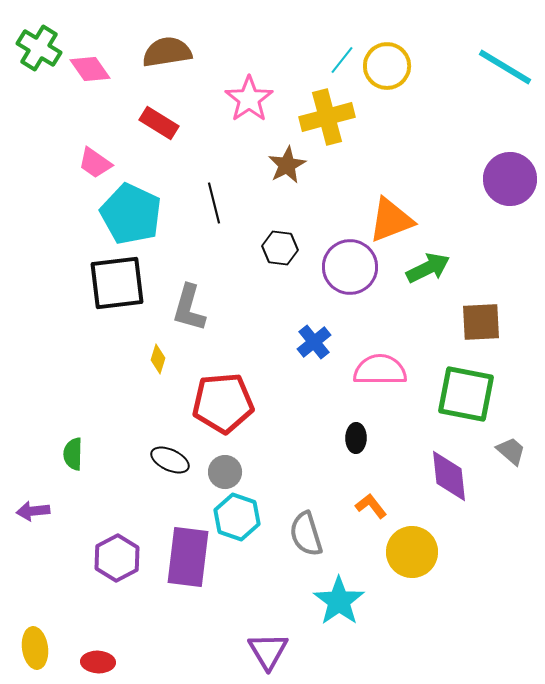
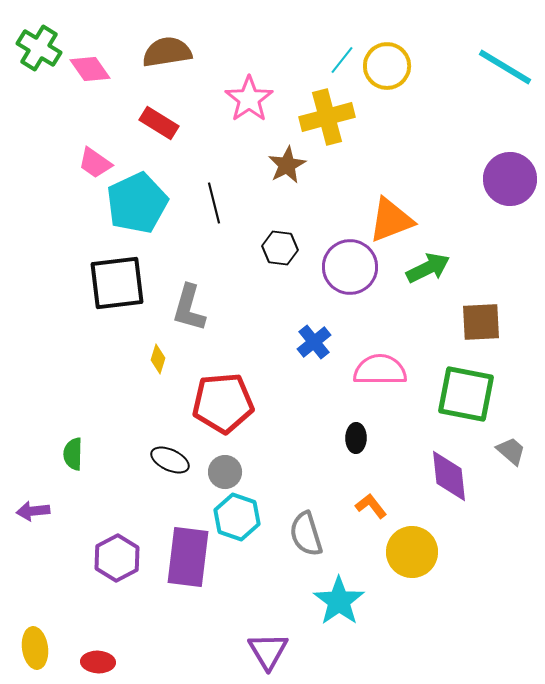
cyan pentagon at (131, 214): moved 6 px right, 11 px up; rotated 22 degrees clockwise
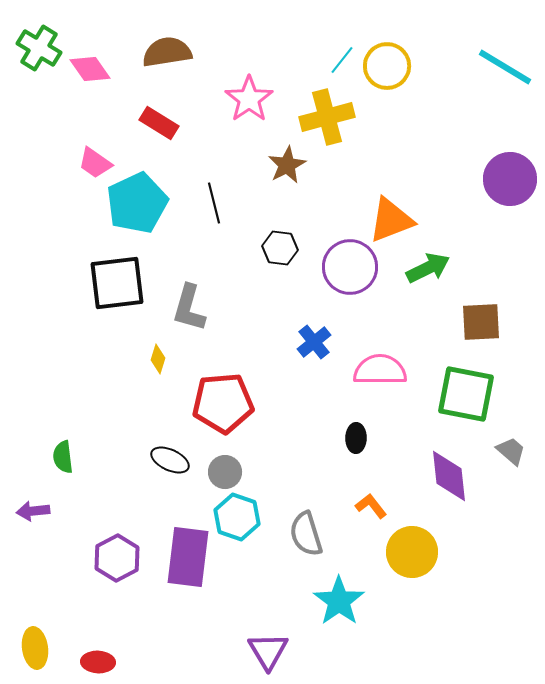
green semicircle at (73, 454): moved 10 px left, 3 px down; rotated 8 degrees counterclockwise
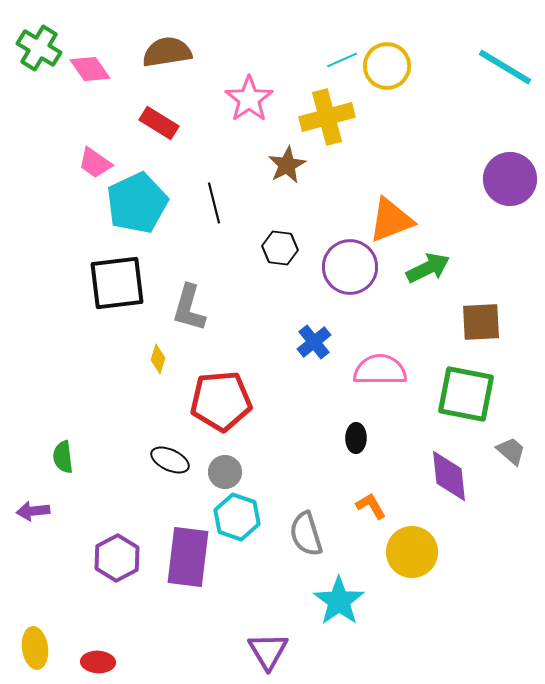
cyan line at (342, 60): rotated 28 degrees clockwise
red pentagon at (223, 403): moved 2 px left, 2 px up
orange L-shape at (371, 506): rotated 8 degrees clockwise
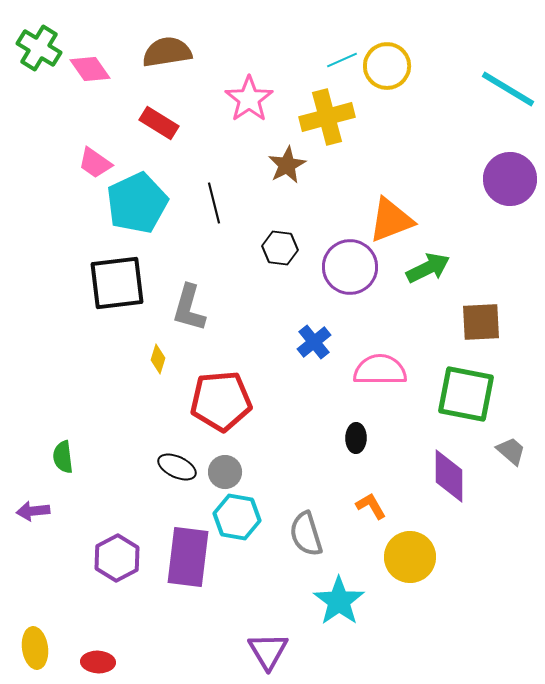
cyan line at (505, 67): moved 3 px right, 22 px down
black ellipse at (170, 460): moved 7 px right, 7 px down
purple diamond at (449, 476): rotated 6 degrees clockwise
cyan hexagon at (237, 517): rotated 9 degrees counterclockwise
yellow circle at (412, 552): moved 2 px left, 5 px down
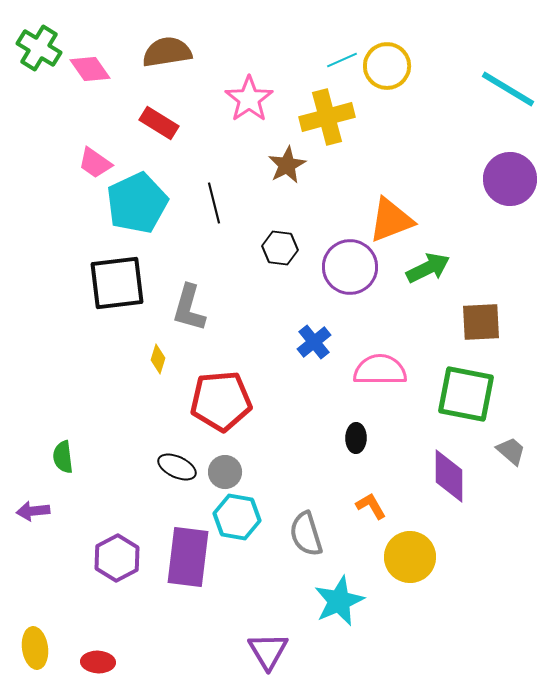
cyan star at (339, 601): rotated 12 degrees clockwise
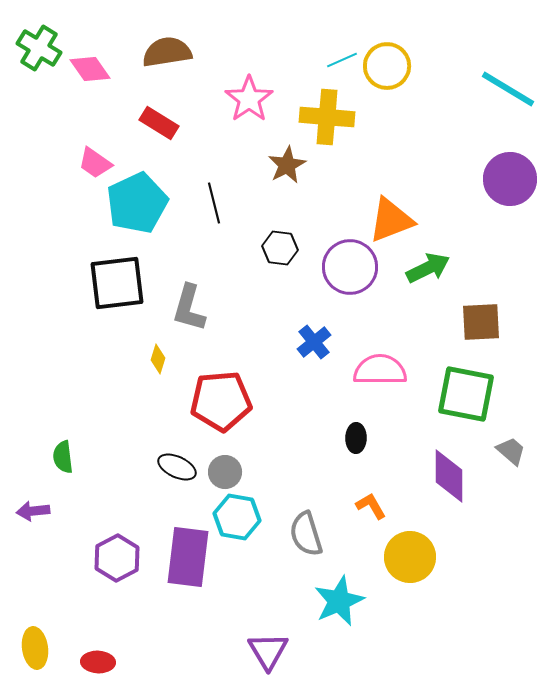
yellow cross at (327, 117): rotated 20 degrees clockwise
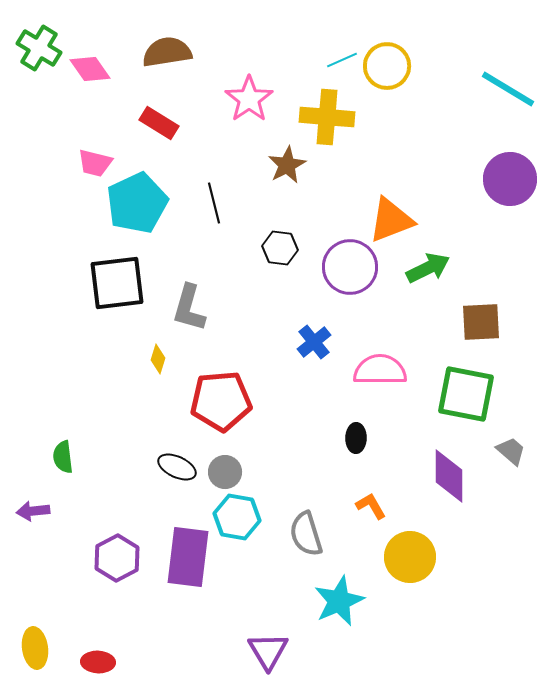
pink trapezoid at (95, 163): rotated 21 degrees counterclockwise
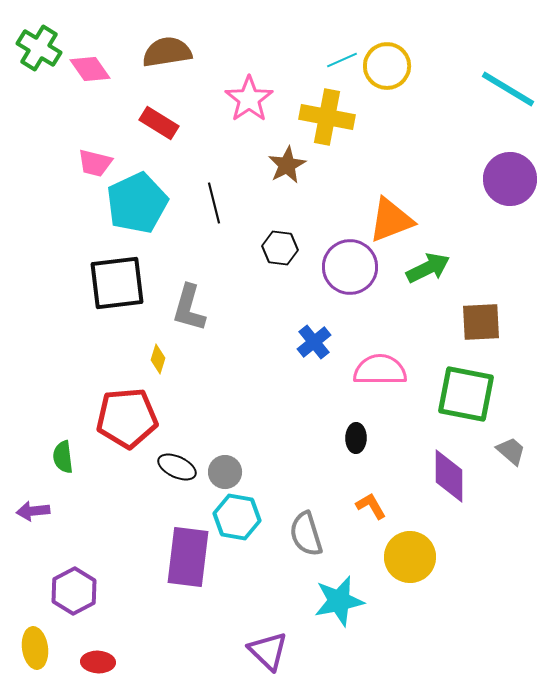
yellow cross at (327, 117): rotated 6 degrees clockwise
red pentagon at (221, 401): moved 94 px left, 17 px down
purple hexagon at (117, 558): moved 43 px left, 33 px down
cyan star at (339, 601): rotated 12 degrees clockwise
purple triangle at (268, 651): rotated 15 degrees counterclockwise
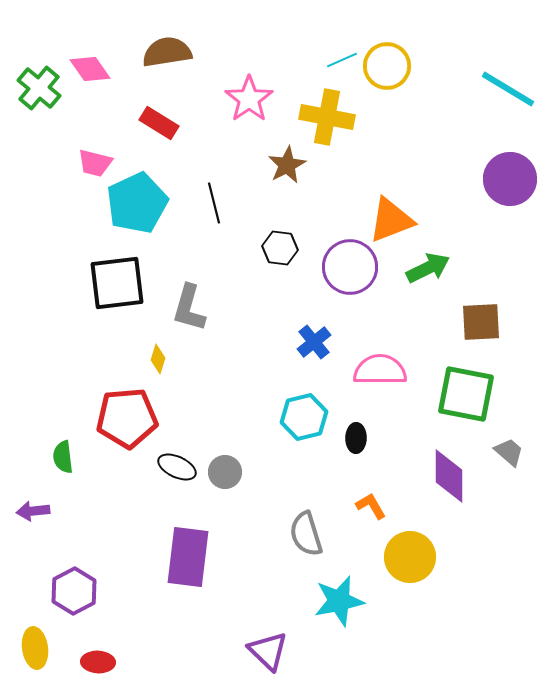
green cross at (39, 48): moved 40 px down; rotated 9 degrees clockwise
gray trapezoid at (511, 451): moved 2 px left, 1 px down
cyan hexagon at (237, 517): moved 67 px right, 100 px up; rotated 24 degrees counterclockwise
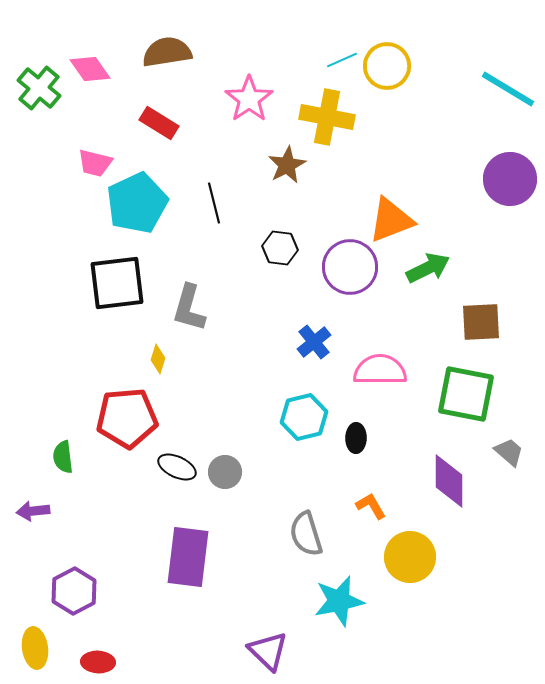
purple diamond at (449, 476): moved 5 px down
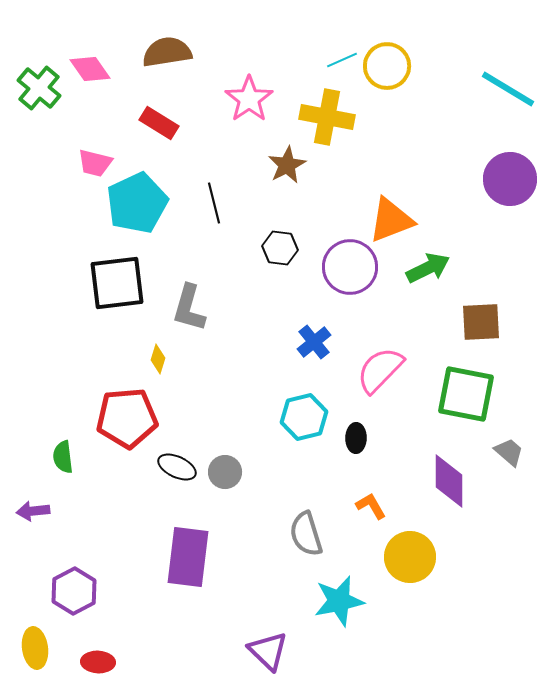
pink semicircle at (380, 370): rotated 46 degrees counterclockwise
